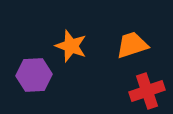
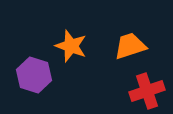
orange trapezoid: moved 2 px left, 1 px down
purple hexagon: rotated 20 degrees clockwise
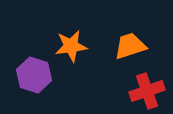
orange star: rotated 28 degrees counterclockwise
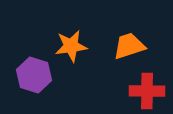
orange trapezoid: moved 1 px left
red cross: rotated 20 degrees clockwise
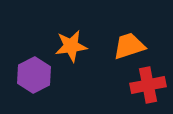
purple hexagon: rotated 16 degrees clockwise
red cross: moved 1 px right, 6 px up; rotated 12 degrees counterclockwise
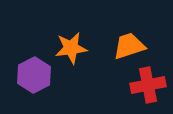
orange star: moved 2 px down
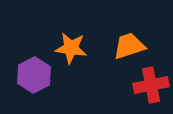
orange star: rotated 16 degrees clockwise
red cross: moved 3 px right
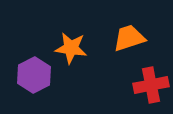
orange trapezoid: moved 8 px up
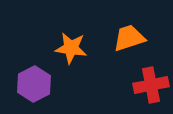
purple hexagon: moved 9 px down
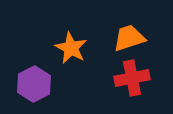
orange star: rotated 20 degrees clockwise
red cross: moved 19 px left, 7 px up
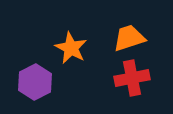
purple hexagon: moved 1 px right, 2 px up
